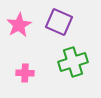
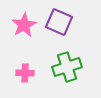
pink star: moved 5 px right
green cross: moved 6 px left, 5 px down
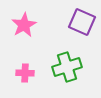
purple square: moved 23 px right
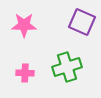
pink star: rotated 30 degrees clockwise
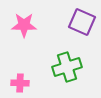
pink cross: moved 5 px left, 10 px down
